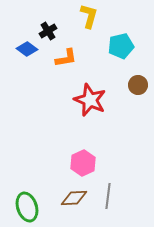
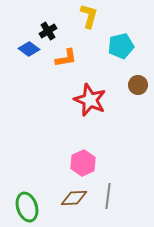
blue diamond: moved 2 px right
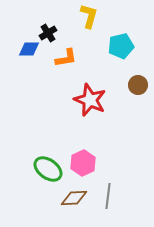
black cross: moved 2 px down
blue diamond: rotated 35 degrees counterclockwise
green ellipse: moved 21 px right, 38 px up; rotated 36 degrees counterclockwise
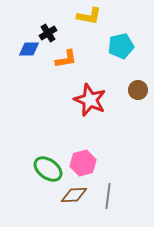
yellow L-shape: rotated 85 degrees clockwise
orange L-shape: moved 1 px down
brown circle: moved 5 px down
pink hexagon: rotated 10 degrees clockwise
brown diamond: moved 3 px up
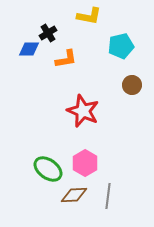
brown circle: moved 6 px left, 5 px up
red star: moved 7 px left, 11 px down
pink hexagon: moved 2 px right; rotated 15 degrees counterclockwise
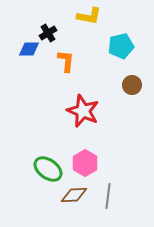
orange L-shape: moved 2 px down; rotated 75 degrees counterclockwise
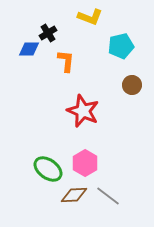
yellow L-shape: moved 1 px right, 1 px down; rotated 10 degrees clockwise
gray line: rotated 60 degrees counterclockwise
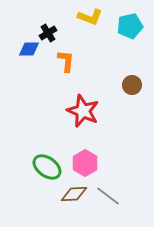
cyan pentagon: moved 9 px right, 20 px up
green ellipse: moved 1 px left, 2 px up
brown diamond: moved 1 px up
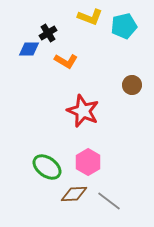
cyan pentagon: moved 6 px left
orange L-shape: rotated 115 degrees clockwise
pink hexagon: moved 3 px right, 1 px up
gray line: moved 1 px right, 5 px down
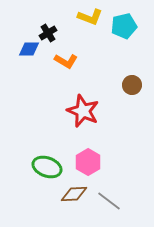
green ellipse: rotated 16 degrees counterclockwise
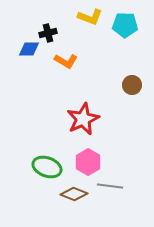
cyan pentagon: moved 1 px right, 1 px up; rotated 15 degrees clockwise
black cross: rotated 18 degrees clockwise
red star: moved 8 px down; rotated 24 degrees clockwise
brown diamond: rotated 24 degrees clockwise
gray line: moved 1 px right, 15 px up; rotated 30 degrees counterclockwise
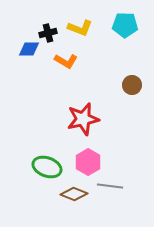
yellow L-shape: moved 10 px left, 11 px down
red star: rotated 12 degrees clockwise
